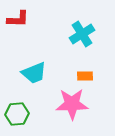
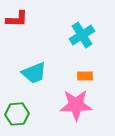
red L-shape: moved 1 px left
cyan cross: moved 1 px down
pink star: moved 4 px right, 1 px down
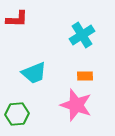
pink star: rotated 20 degrees clockwise
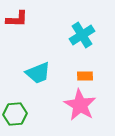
cyan trapezoid: moved 4 px right
pink star: moved 4 px right; rotated 12 degrees clockwise
green hexagon: moved 2 px left
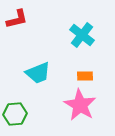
red L-shape: rotated 15 degrees counterclockwise
cyan cross: rotated 20 degrees counterclockwise
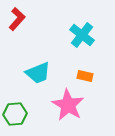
red L-shape: rotated 35 degrees counterclockwise
orange rectangle: rotated 14 degrees clockwise
pink star: moved 12 px left
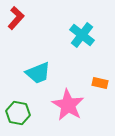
red L-shape: moved 1 px left, 1 px up
orange rectangle: moved 15 px right, 7 px down
green hexagon: moved 3 px right, 1 px up; rotated 15 degrees clockwise
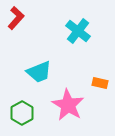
cyan cross: moved 4 px left, 4 px up
cyan trapezoid: moved 1 px right, 1 px up
green hexagon: moved 4 px right; rotated 20 degrees clockwise
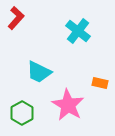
cyan trapezoid: rotated 48 degrees clockwise
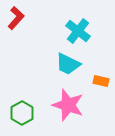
cyan trapezoid: moved 29 px right, 8 px up
orange rectangle: moved 1 px right, 2 px up
pink star: rotated 12 degrees counterclockwise
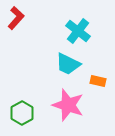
orange rectangle: moved 3 px left
